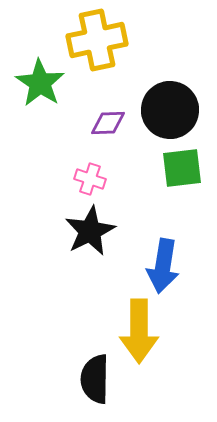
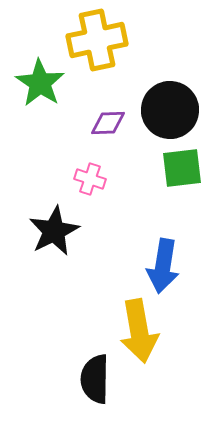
black star: moved 36 px left
yellow arrow: rotated 10 degrees counterclockwise
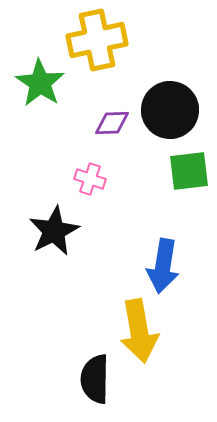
purple diamond: moved 4 px right
green square: moved 7 px right, 3 px down
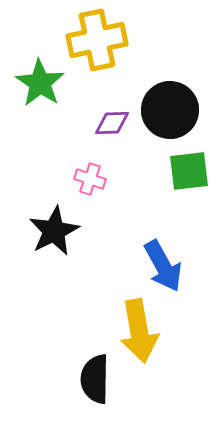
blue arrow: rotated 38 degrees counterclockwise
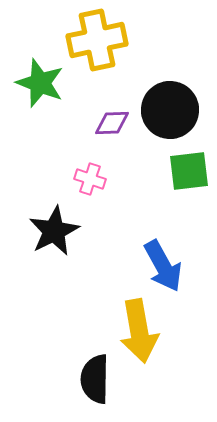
green star: rotated 12 degrees counterclockwise
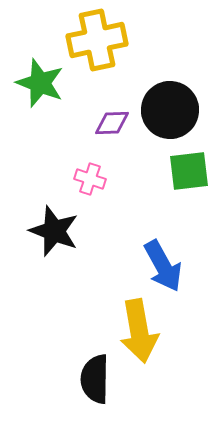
black star: rotated 24 degrees counterclockwise
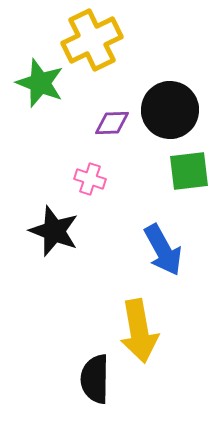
yellow cross: moved 5 px left; rotated 14 degrees counterclockwise
blue arrow: moved 16 px up
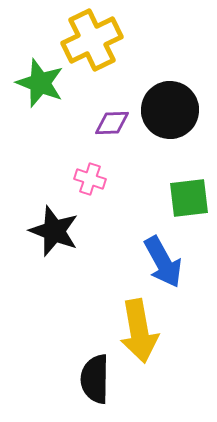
green square: moved 27 px down
blue arrow: moved 12 px down
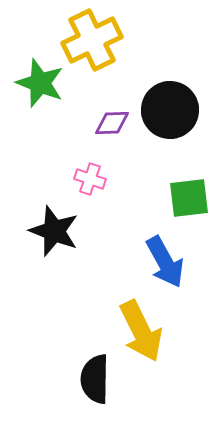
blue arrow: moved 2 px right
yellow arrow: moved 2 px right; rotated 16 degrees counterclockwise
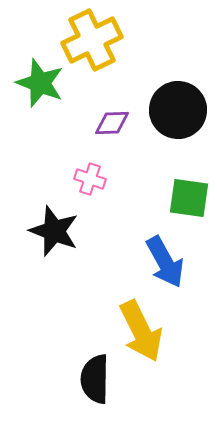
black circle: moved 8 px right
green square: rotated 15 degrees clockwise
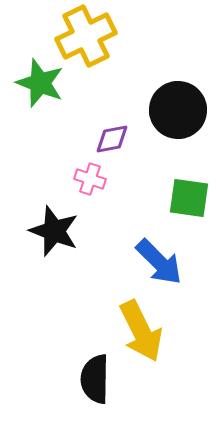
yellow cross: moved 6 px left, 4 px up
purple diamond: moved 16 px down; rotated 9 degrees counterclockwise
blue arrow: moved 6 px left; rotated 16 degrees counterclockwise
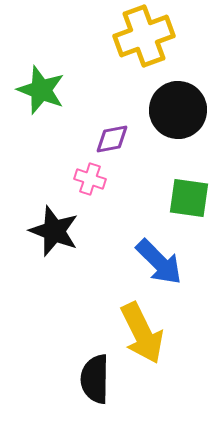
yellow cross: moved 58 px right; rotated 6 degrees clockwise
green star: moved 1 px right, 7 px down
yellow arrow: moved 1 px right, 2 px down
